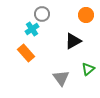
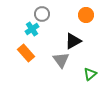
green triangle: moved 2 px right, 5 px down
gray triangle: moved 18 px up
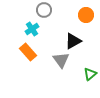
gray circle: moved 2 px right, 4 px up
orange rectangle: moved 2 px right, 1 px up
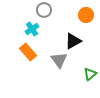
gray triangle: moved 2 px left
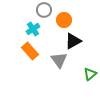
orange circle: moved 22 px left, 5 px down
cyan cross: moved 1 px right
orange rectangle: moved 2 px right, 1 px up
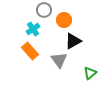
green triangle: moved 1 px up
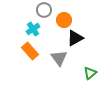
black triangle: moved 2 px right, 3 px up
gray triangle: moved 2 px up
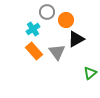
gray circle: moved 3 px right, 2 px down
orange circle: moved 2 px right
black triangle: moved 1 px right, 1 px down
orange rectangle: moved 4 px right
gray triangle: moved 2 px left, 6 px up
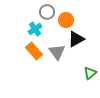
cyan cross: moved 2 px right
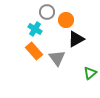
cyan cross: rotated 24 degrees counterclockwise
gray triangle: moved 6 px down
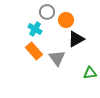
green triangle: rotated 32 degrees clockwise
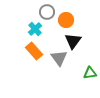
cyan cross: rotated 16 degrees clockwise
black triangle: moved 3 px left, 2 px down; rotated 24 degrees counterclockwise
gray triangle: moved 2 px right
